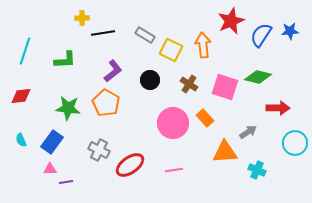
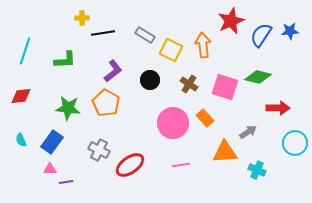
pink line: moved 7 px right, 5 px up
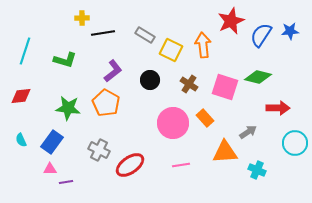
green L-shape: rotated 20 degrees clockwise
